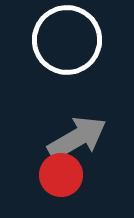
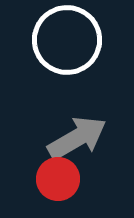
red circle: moved 3 px left, 4 px down
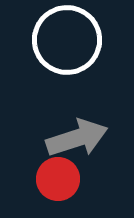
gray arrow: rotated 12 degrees clockwise
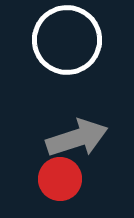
red circle: moved 2 px right
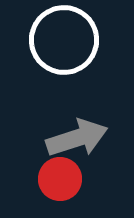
white circle: moved 3 px left
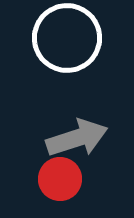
white circle: moved 3 px right, 2 px up
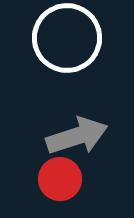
gray arrow: moved 2 px up
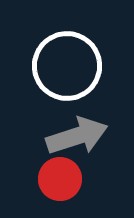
white circle: moved 28 px down
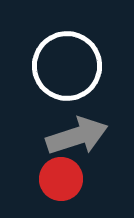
red circle: moved 1 px right
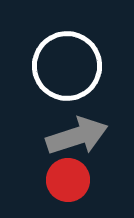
red circle: moved 7 px right, 1 px down
